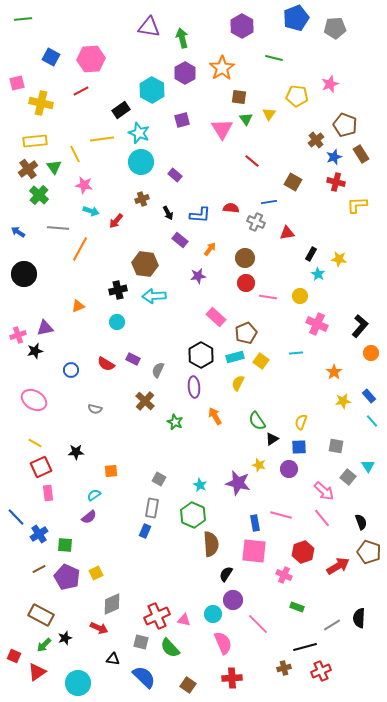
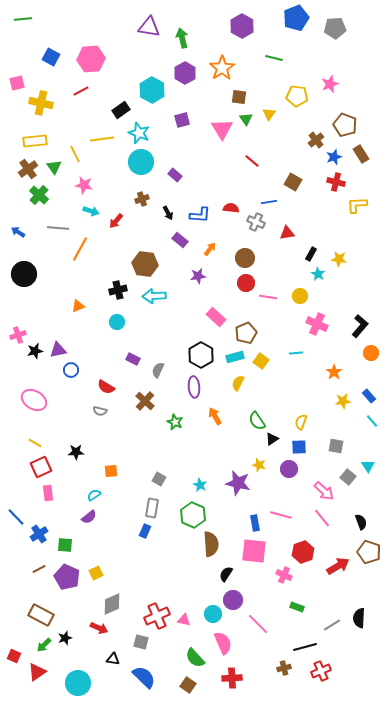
purple triangle at (45, 328): moved 13 px right, 22 px down
red semicircle at (106, 364): moved 23 px down
gray semicircle at (95, 409): moved 5 px right, 2 px down
green semicircle at (170, 648): moved 25 px right, 10 px down
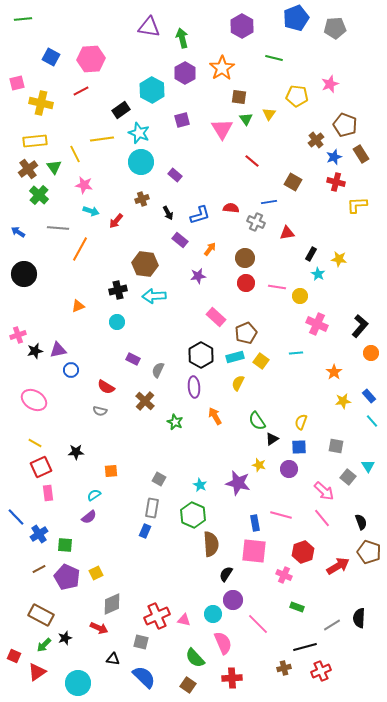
blue L-shape at (200, 215): rotated 20 degrees counterclockwise
pink line at (268, 297): moved 9 px right, 10 px up
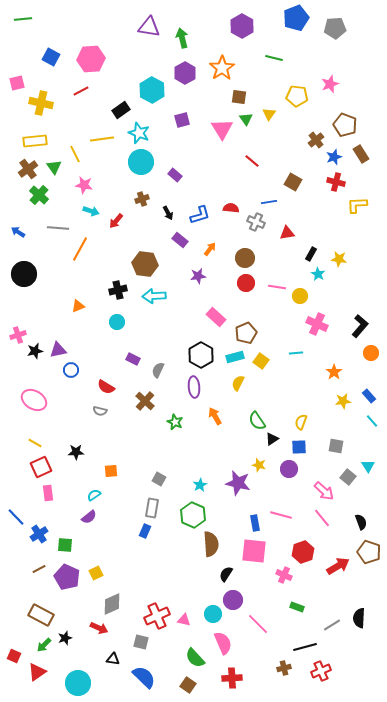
cyan star at (200, 485): rotated 16 degrees clockwise
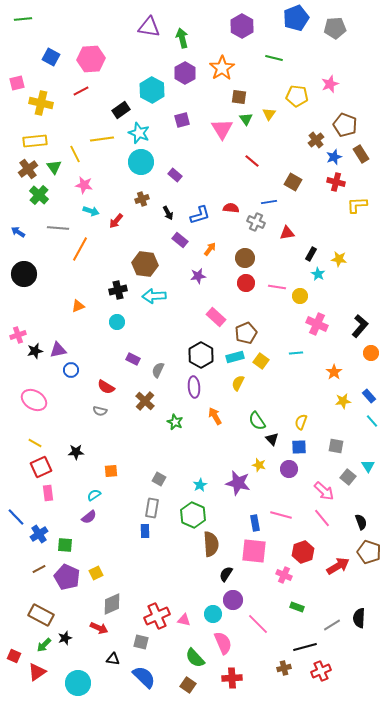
black triangle at (272, 439): rotated 40 degrees counterclockwise
blue rectangle at (145, 531): rotated 24 degrees counterclockwise
